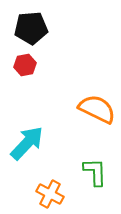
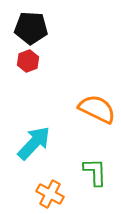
black pentagon: rotated 8 degrees clockwise
red hexagon: moved 3 px right, 4 px up; rotated 10 degrees counterclockwise
cyan arrow: moved 7 px right
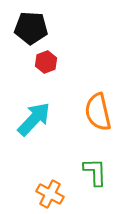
red hexagon: moved 18 px right, 1 px down
orange semicircle: moved 1 px right, 3 px down; rotated 129 degrees counterclockwise
cyan arrow: moved 24 px up
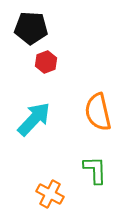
green L-shape: moved 2 px up
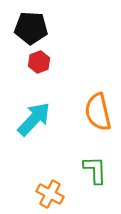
red hexagon: moved 7 px left
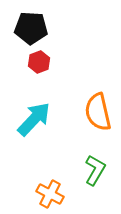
green L-shape: rotated 32 degrees clockwise
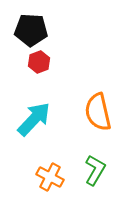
black pentagon: moved 2 px down
orange cross: moved 17 px up
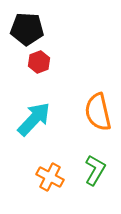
black pentagon: moved 4 px left, 1 px up
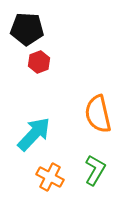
orange semicircle: moved 2 px down
cyan arrow: moved 15 px down
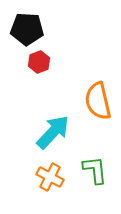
orange semicircle: moved 13 px up
cyan arrow: moved 19 px right, 2 px up
green L-shape: rotated 36 degrees counterclockwise
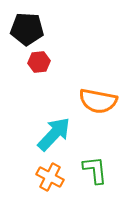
red hexagon: rotated 15 degrees clockwise
orange semicircle: rotated 66 degrees counterclockwise
cyan arrow: moved 1 px right, 2 px down
